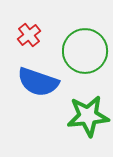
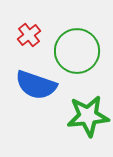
green circle: moved 8 px left
blue semicircle: moved 2 px left, 3 px down
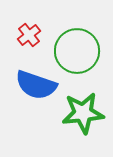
green star: moved 5 px left, 3 px up
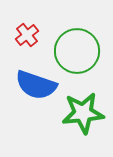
red cross: moved 2 px left
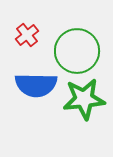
blue semicircle: rotated 18 degrees counterclockwise
green star: moved 1 px right, 14 px up
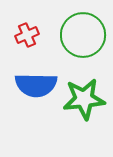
red cross: rotated 15 degrees clockwise
green circle: moved 6 px right, 16 px up
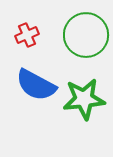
green circle: moved 3 px right
blue semicircle: rotated 27 degrees clockwise
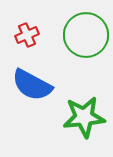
blue semicircle: moved 4 px left
green star: moved 18 px down
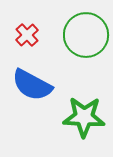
red cross: rotated 20 degrees counterclockwise
green star: rotated 9 degrees clockwise
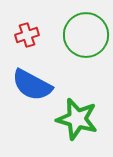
red cross: rotated 25 degrees clockwise
green star: moved 7 px left, 2 px down; rotated 12 degrees clockwise
